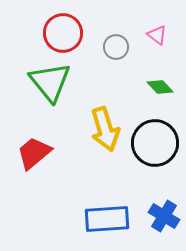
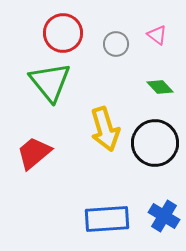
gray circle: moved 3 px up
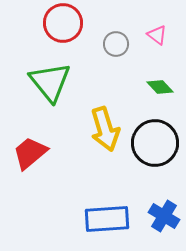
red circle: moved 10 px up
red trapezoid: moved 4 px left
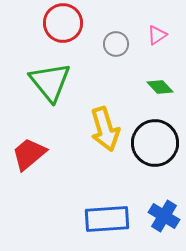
pink triangle: rotated 50 degrees clockwise
red trapezoid: moved 1 px left, 1 px down
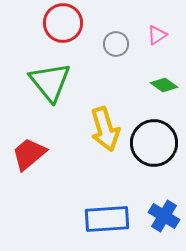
green diamond: moved 4 px right, 2 px up; rotated 12 degrees counterclockwise
black circle: moved 1 px left
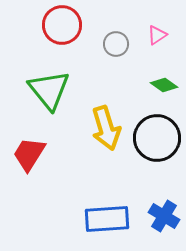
red circle: moved 1 px left, 2 px down
green triangle: moved 1 px left, 8 px down
yellow arrow: moved 1 px right, 1 px up
black circle: moved 3 px right, 5 px up
red trapezoid: rotated 18 degrees counterclockwise
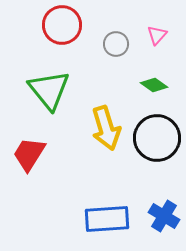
pink triangle: rotated 15 degrees counterclockwise
green diamond: moved 10 px left
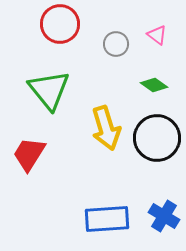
red circle: moved 2 px left, 1 px up
pink triangle: rotated 35 degrees counterclockwise
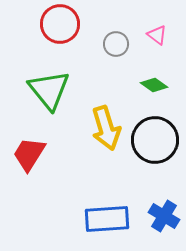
black circle: moved 2 px left, 2 px down
